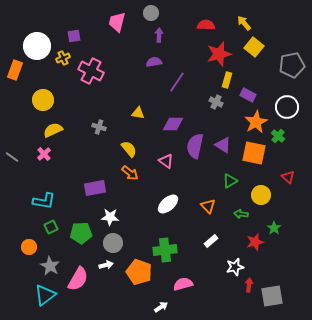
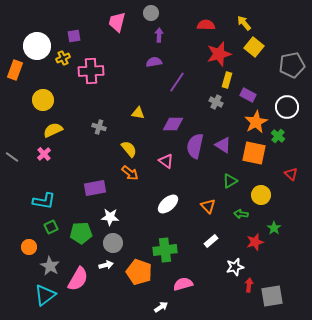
pink cross at (91, 71): rotated 30 degrees counterclockwise
red triangle at (288, 177): moved 3 px right, 3 px up
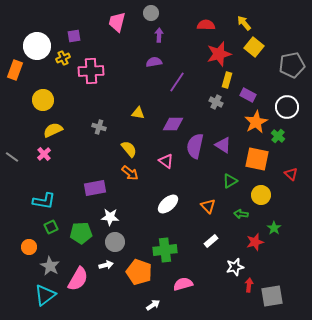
orange square at (254, 153): moved 3 px right, 6 px down
gray circle at (113, 243): moved 2 px right, 1 px up
white arrow at (161, 307): moved 8 px left, 2 px up
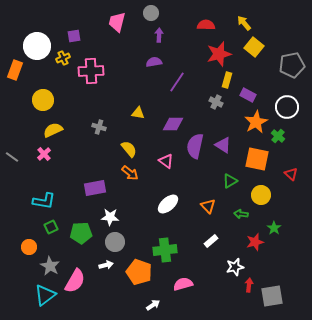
pink semicircle at (78, 279): moved 3 px left, 2 px down
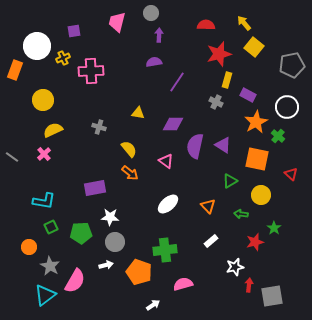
purple square at (74, 36): moved 5 px up
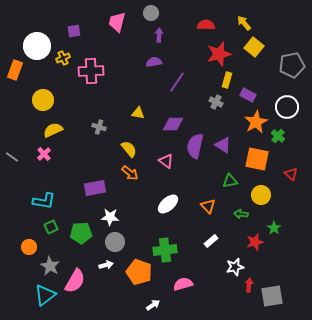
green triangle at (230, 181): rotated 21 degrees clockwise
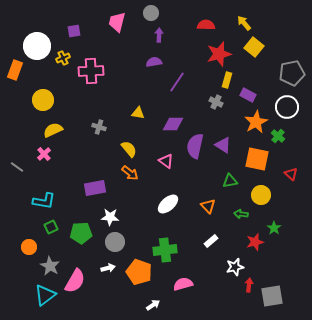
gray pentagon at (292, 65): moved 8 px down
gray line at (12, 157): moved 5 px right, 10 px down
white arrow at (106, 265): moved 2 px right, 3 px down
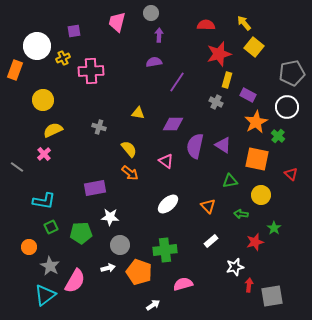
gray circle at (115, 242): moved 5 px right, 3 px down
